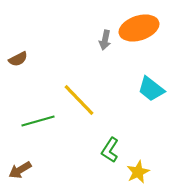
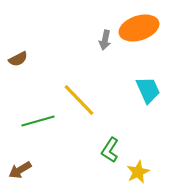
cyan trapezoid: moved 3 px left, 1 px down; rotated 152 degrees counterclockwise
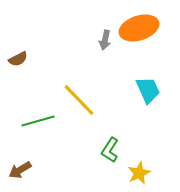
yellow star: moved 1 px right, 1 px down
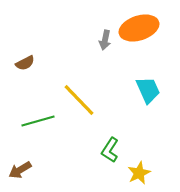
brown semicircle: moved 7 px right, 4 px down
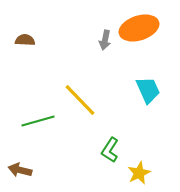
brown semicircle: moved 23 px up; rotated 150 degrees counterclockwise
yellow line: moved 1 px right
brown arrow: rotated 45 degrees clockwise
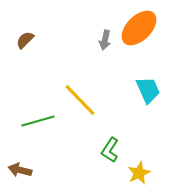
orange ellipse: rotated 27 degrees counterclockwise
brown semicircle: rotated 48 degrees counterclockwise
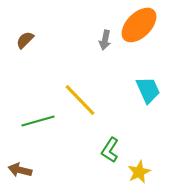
orange ellipse: moved 3 px up
yellow star: moved 1 px up
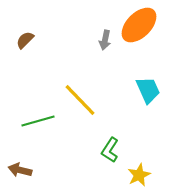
yellow star: moved 3 px down
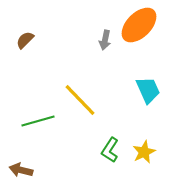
brown arrow: moved 1 px right
yellow star: moved 5 px right, 23 px up
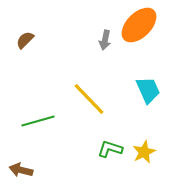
yellow line: moved 9 px right, 1 px up
green L-shape: moved 1 px up; rotated 75 degrees clockwise
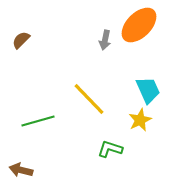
brown semicircle: moved 4 px left
yellow star: moved 4 px left, 32 px up
